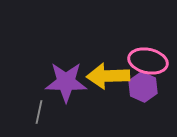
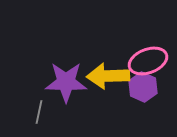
pink ellipse: rotated 33 degrees counterclockwise
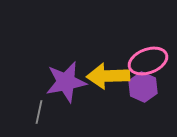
purple star: rotated 12 degrees counterclockwise
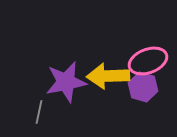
purple hexagon: rotated 8 degrees counterclockwise
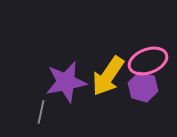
yellow arrow: rotated 54 degrees counterclockwise
gray line: moved 2 px right
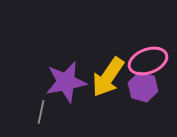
yellow arrow: moved 1 px down
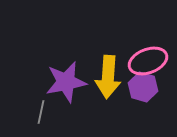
yellow arrow: rotated 30 degrees counterclockwise
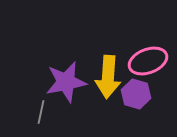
purple hexagon: moved 7 px left, 7 px down
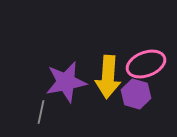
pink ellipse: moved 2 px left, 3 px down
